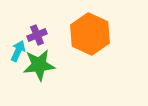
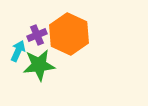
orange hexagon: moved 21 px left
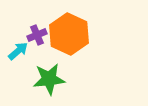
cyan arrow: rotated 25 degrees clockwise
green star: moved 10 px right, 14 px down
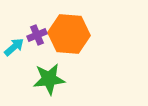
orange hexagon: rotated 21 degrees counterclockwise
cyan arrow: moved 4 px left, 4 px up
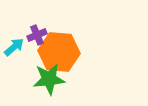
orange hexagon: moved 10 px left, 18 px down
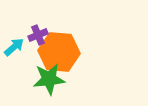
purple cross: moved 1 px right
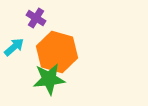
purple cross: moved 2 px left, 17 px up; rotated 36 degrees counterclockwise
orange hexagon: moved 2 px left; rotated 12 degrees clockwise
